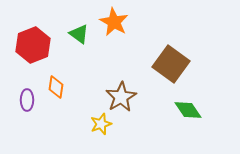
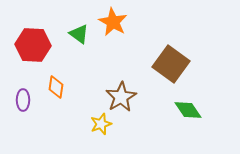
orange star: moved 1 px left
red hexagon: rotated 24 degrees clockwise
purple ellipse: moved 4 px left
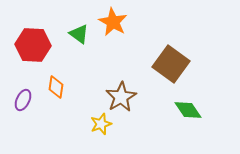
purple ellipse: rotated 25 degrees clockwise
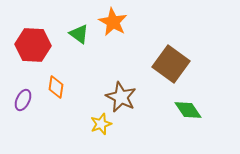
brown star: rotated 16 degrees counterclockwise
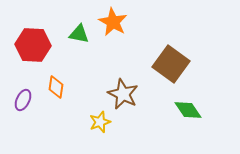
green triangle: rotated 25 degrees counterclockwise
brown star: moved 2 px right, 3 px up
yellow star: moved 1 px left, 2 px up
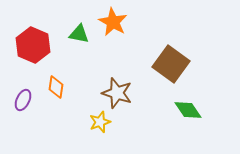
red hexagon: rotated 20 degrees clockwise
brown star: moved 6 px left, 1 px up; rotated 8 degrees counterclockwise
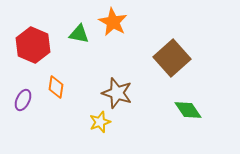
brown square: moved 1 px right, 6 px up; rotated 12 degrees clockwise
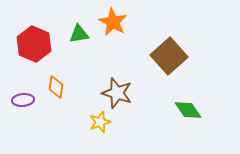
green triangle: rotated 20 degrees counterclockwise
red hexagon: moved 1 px right, 1 px up
brown square: moved 3 px left, 2 px up
purple ellipse: rotated 60 degrees clockwise
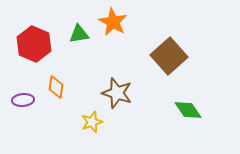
yellow star: moved 8 px left
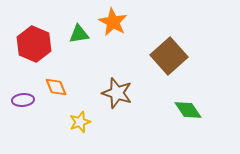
orange diamond: rotated 30 degrees counterclockwise
yellow star: moved 12 px left
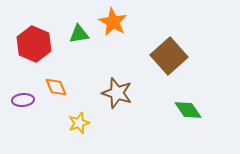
yellow star: moved 1 px left, 1 px down
